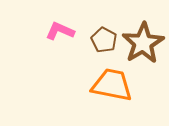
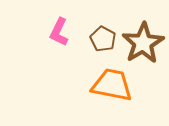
pink L-shape: moved 1 px left, 1 px down; rotated 88 degrees counterclockwise
brown pentagon: moved 1 px left, 1 px up
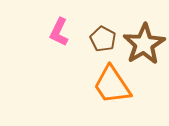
brown star: moved 1 px right, 1 px down
orange trapezoid: rotated 135 degrees counterclockwise
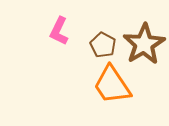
pink L-shape: moved 1 px up
brown pentagon: moved 6 px down
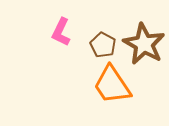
pink L-shape: moved 2 px right, 1 px down
brown star: rotated 12 degrees counterclockwise
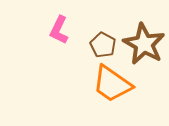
pink L-shape: moved 2 px left, 2 px up
orange trapezoid: moved 1 px up; rotated 21 degrees counterclockwise
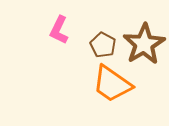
brown star: rotated 12 degrees clockwise
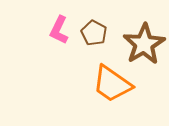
brown pentagon: moved 9 px left, 12 px up
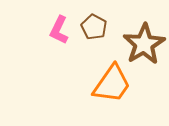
brown pentagon: moved 6 px up
orange trapezoid: rotated 90 degrees counterclockwise
